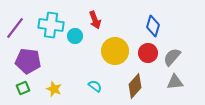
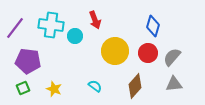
gray triangle: moved 1 px left, 2 px down
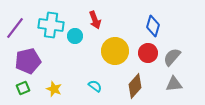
purple pentagon: rotated 20 degrees counterclockwise
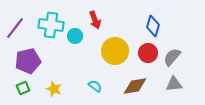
brown diamond: rotated 40 degrees clockwise
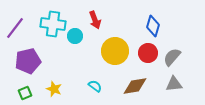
cyan cross: moved 2 px right, 1 px up
green square: moved 2 px right, 5 px down
